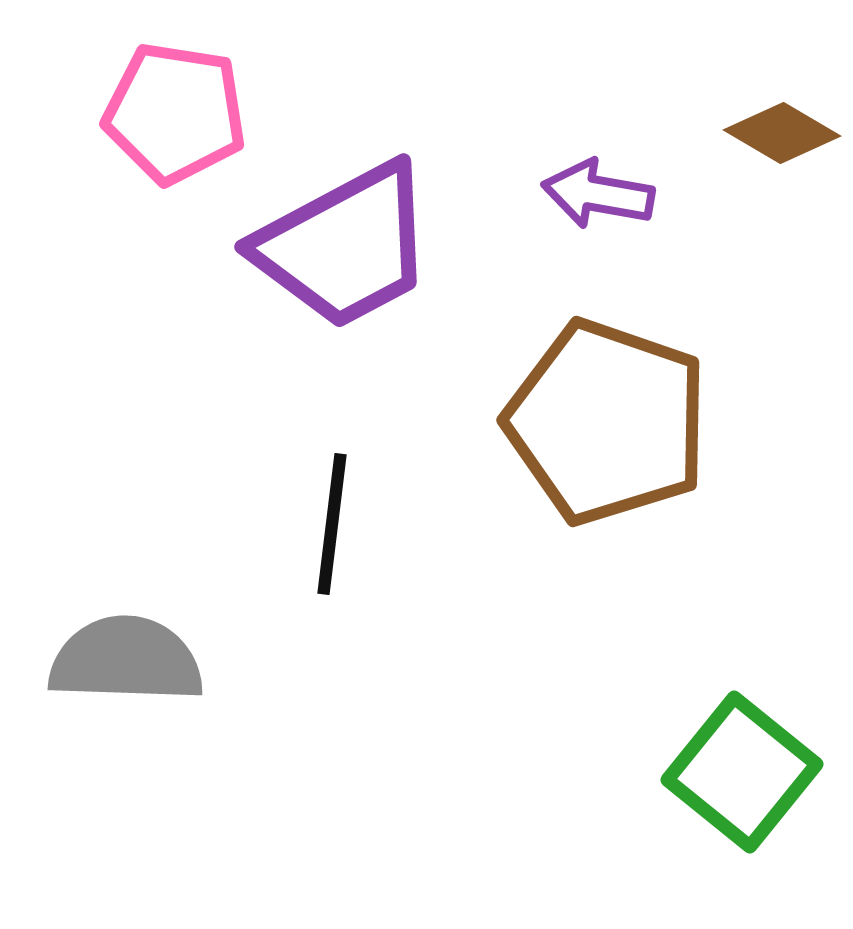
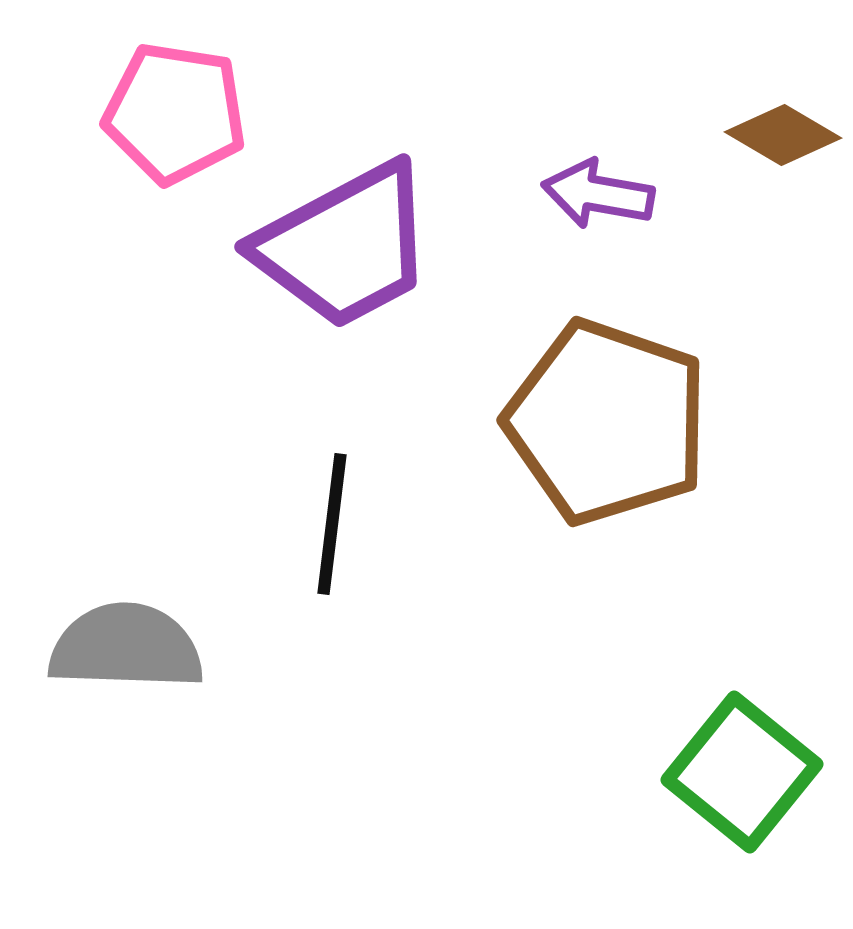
brown diamond: moved 1 px right, 2 px down
gray semicircle: moved 13 px up
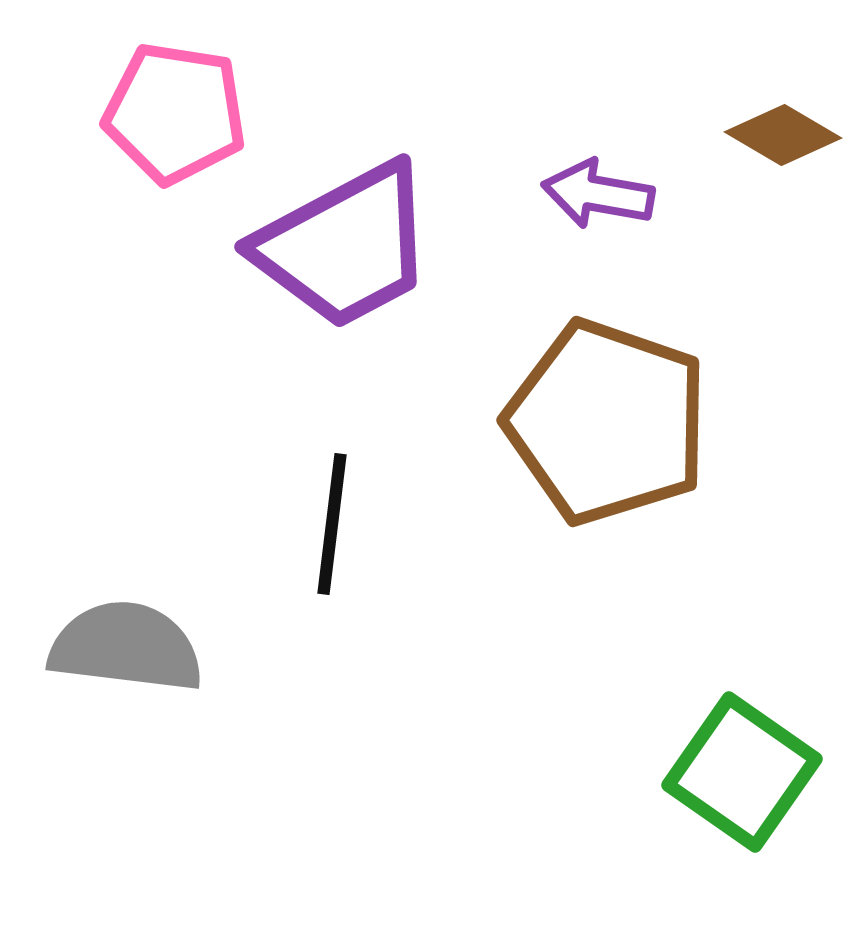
gray semicircle: rotated 5 degrees clockwise
green square: rotated 4 degrees counterclockwise
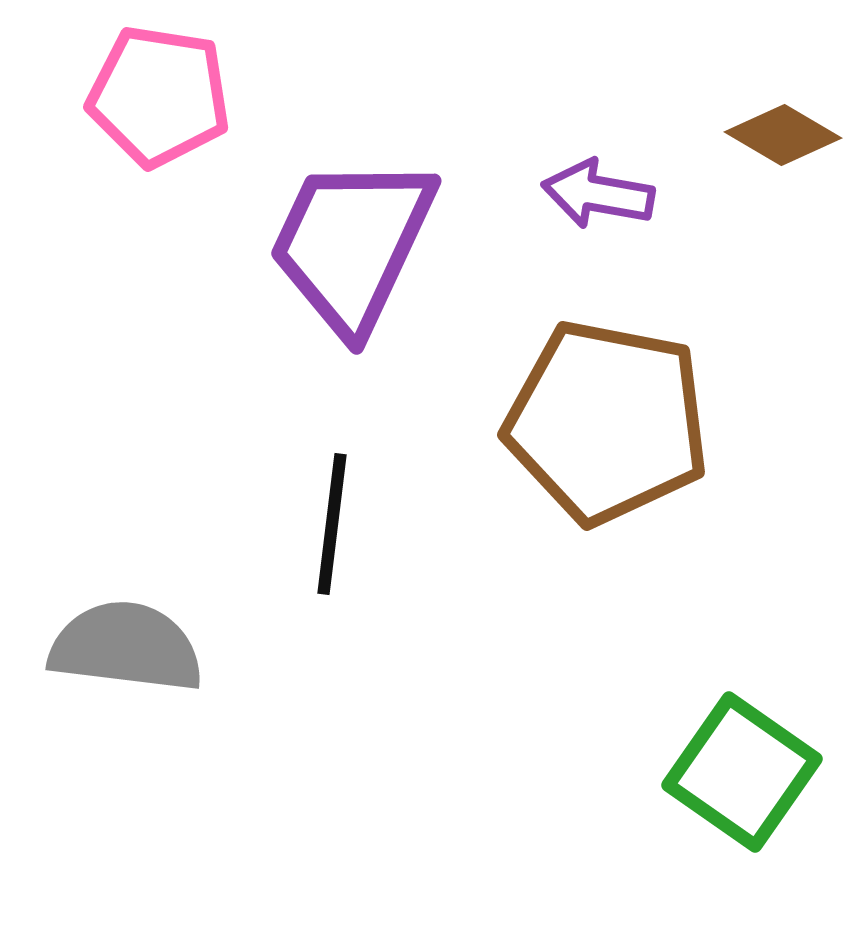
pink pentagon: moved 16 px left, 17 px up
purple trapezoid: moved 7 px right, 2 px up; rotated 143 degrees clockwise
brown pentagon: rotated 8 degrees counterclockwise
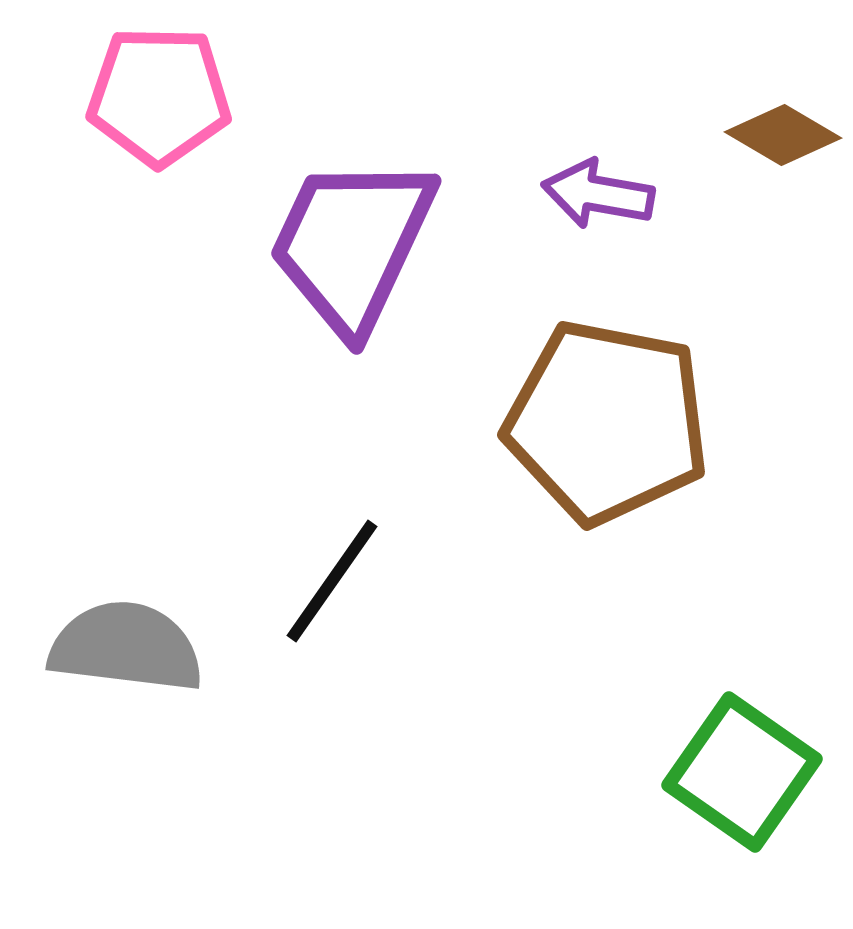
pink pentagon: rotated 8 degrees counterclockwise
black line: moved 57 px down; rotated 28 degrees clockwise
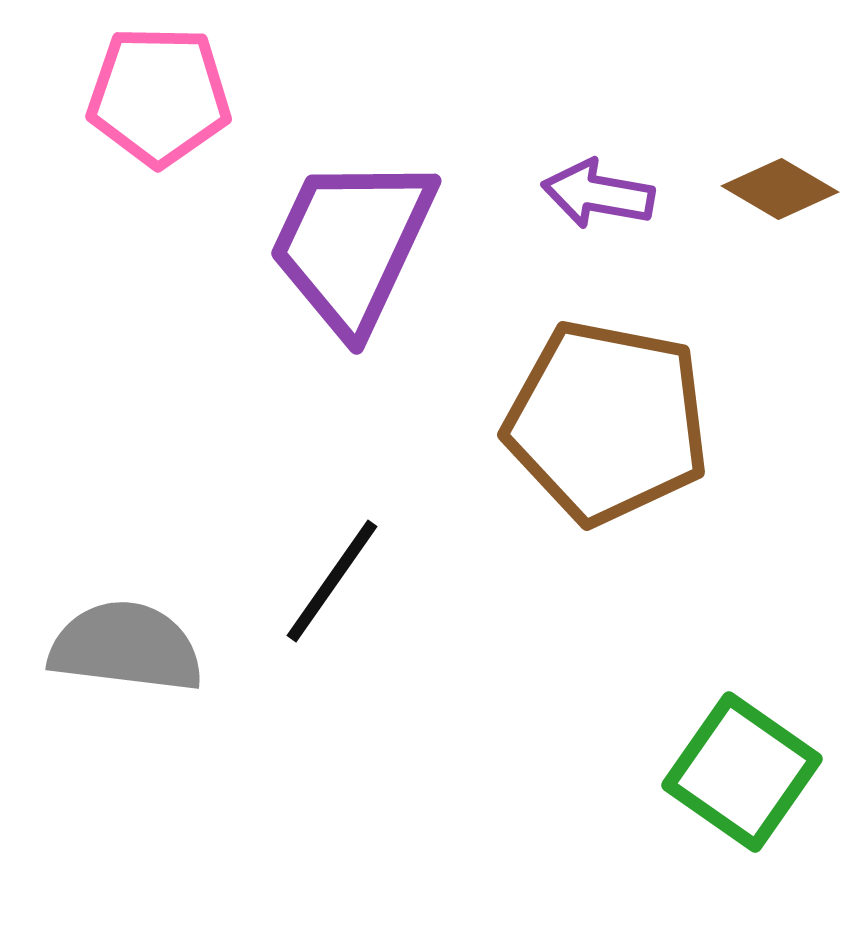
brown diamond: moved 3 px left, 54 px down
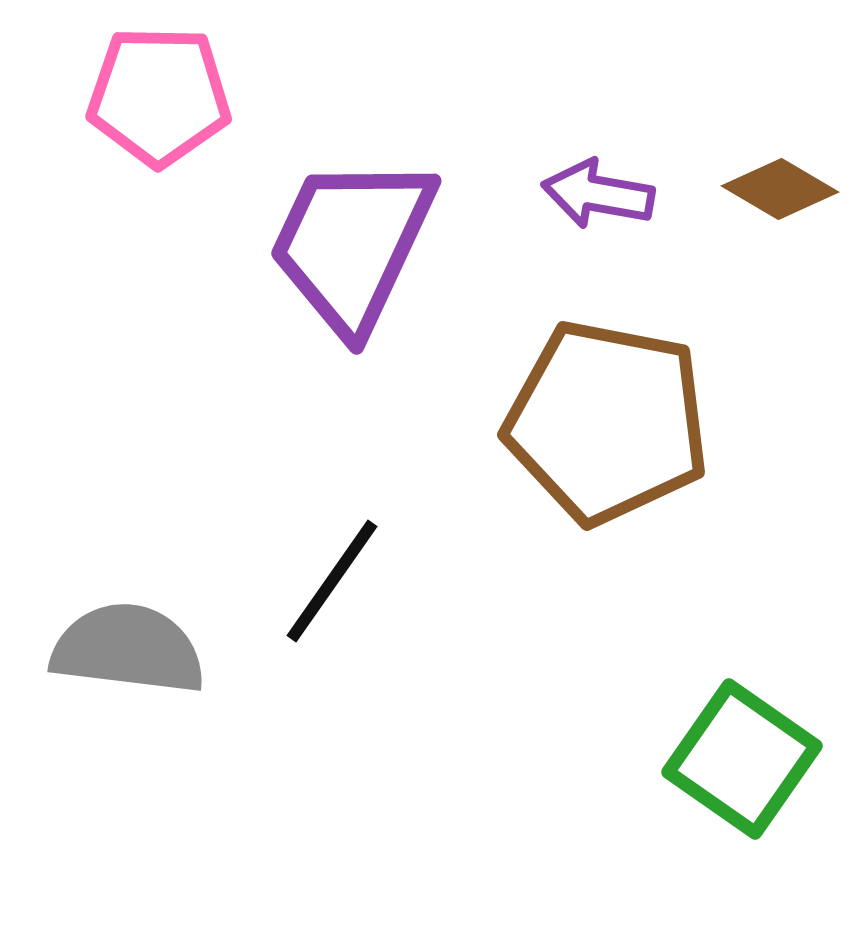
gray semicircle: moved 2 px right, 2 px down
green square: moved 13 px up
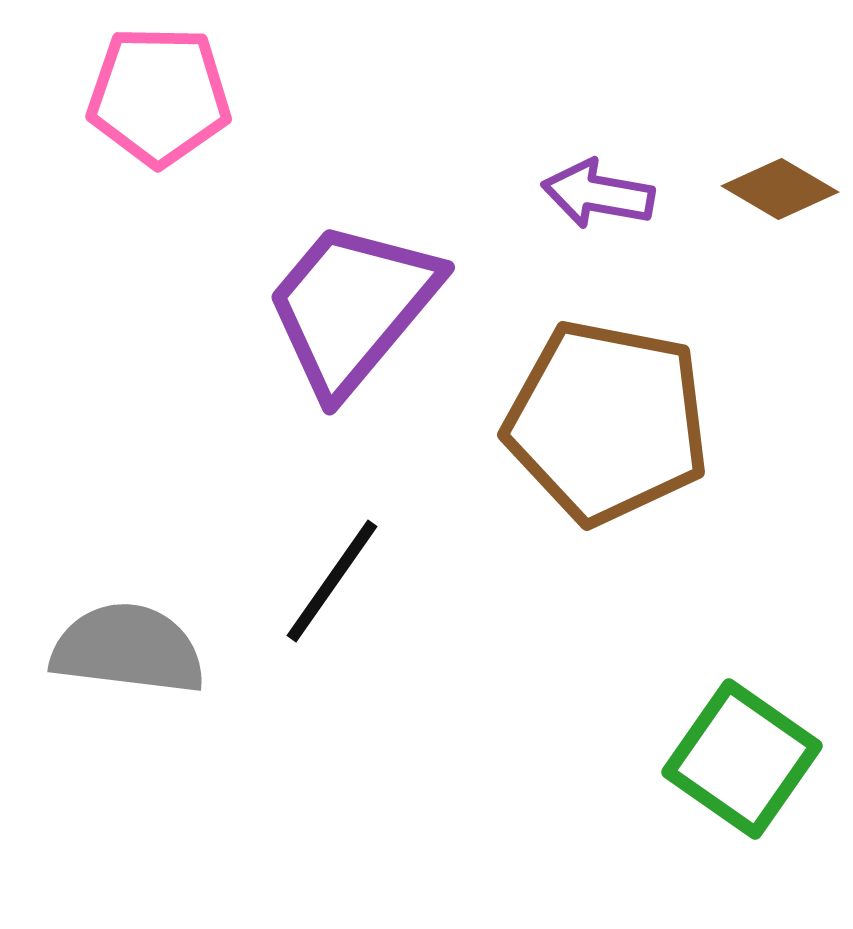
purple trapezoid: moved 63 px down; rotated 15 degrees clockwise
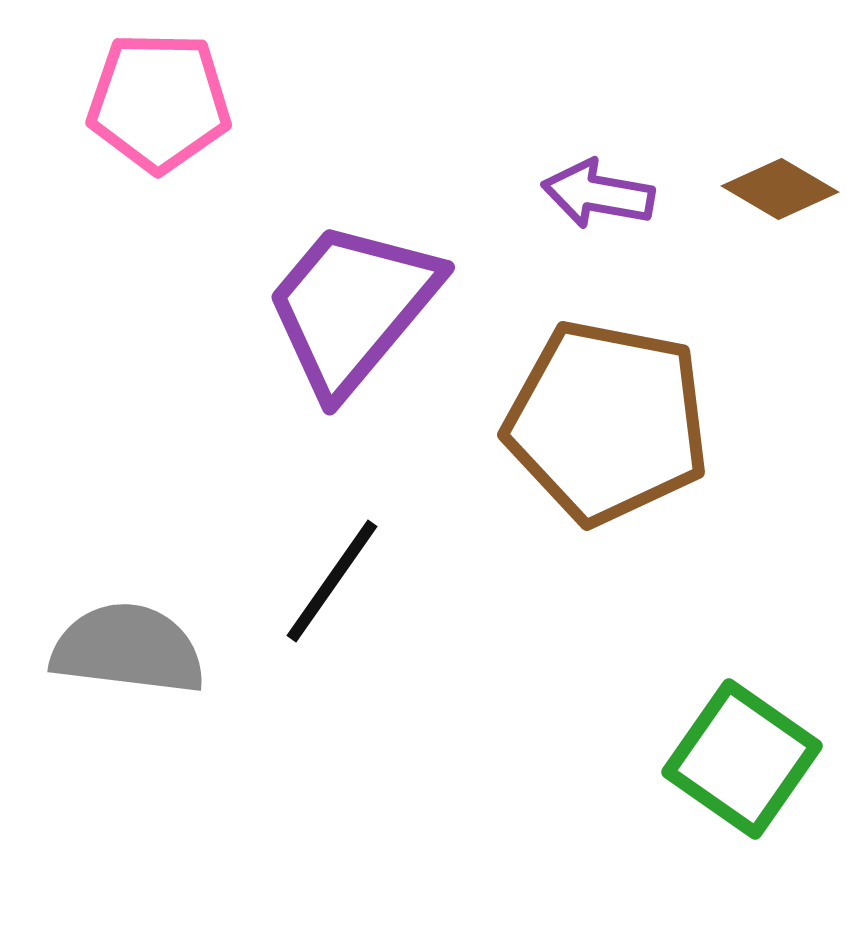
pink pentagon: moved 6 px down
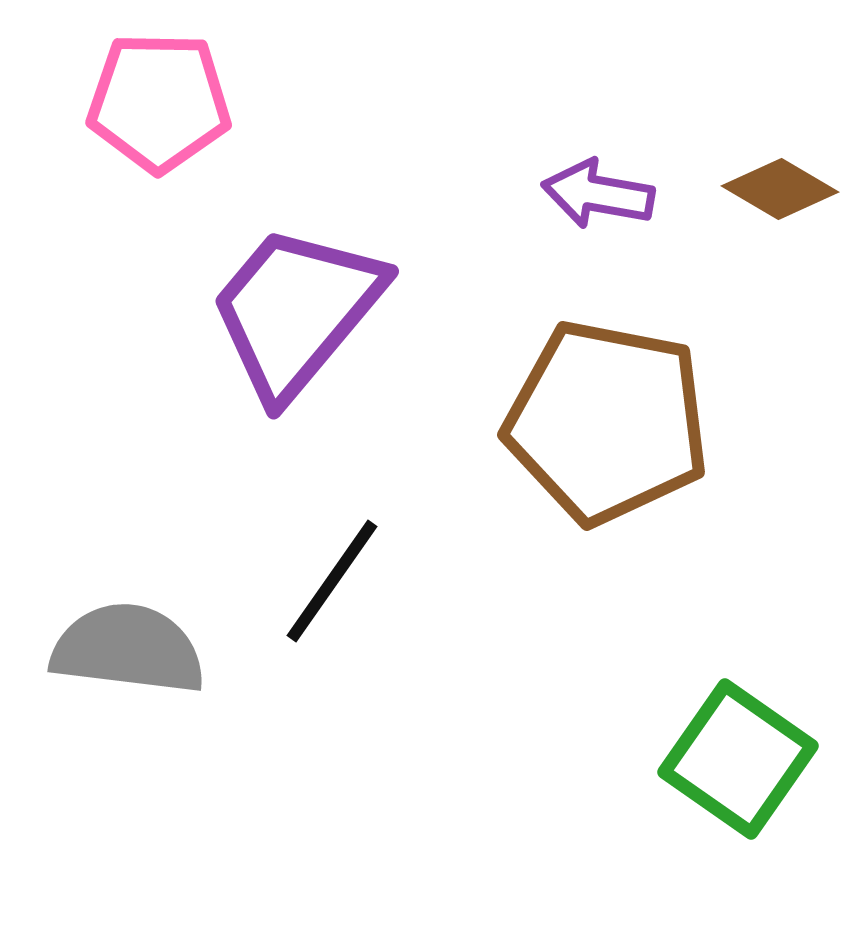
purple trapezoid: moved 56 px left, 4 px down
green square: moved 4 px left
